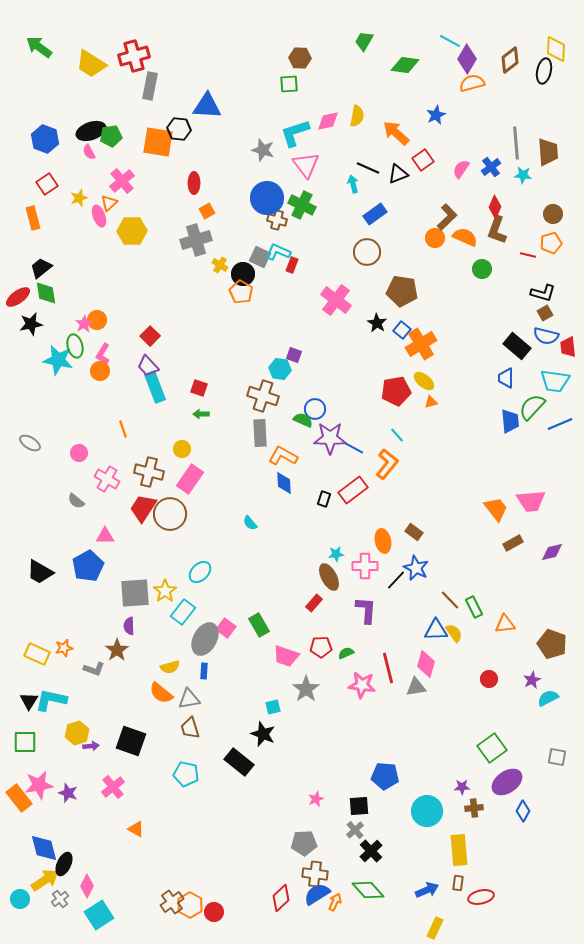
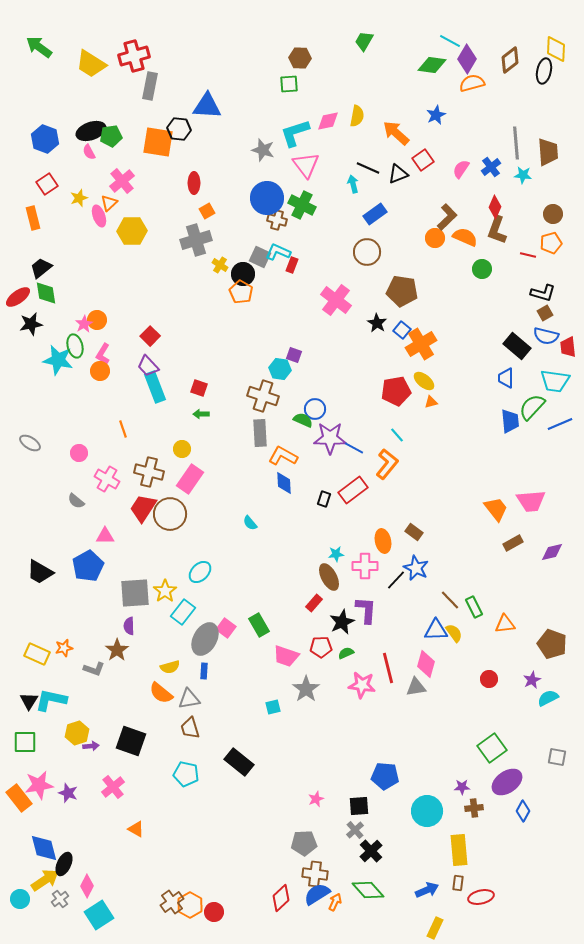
green diamond at (405, 65): moved 27 px right
black star at (263, 734): moved 79 px right, 112 px up; rotated 25 degrees clockwise
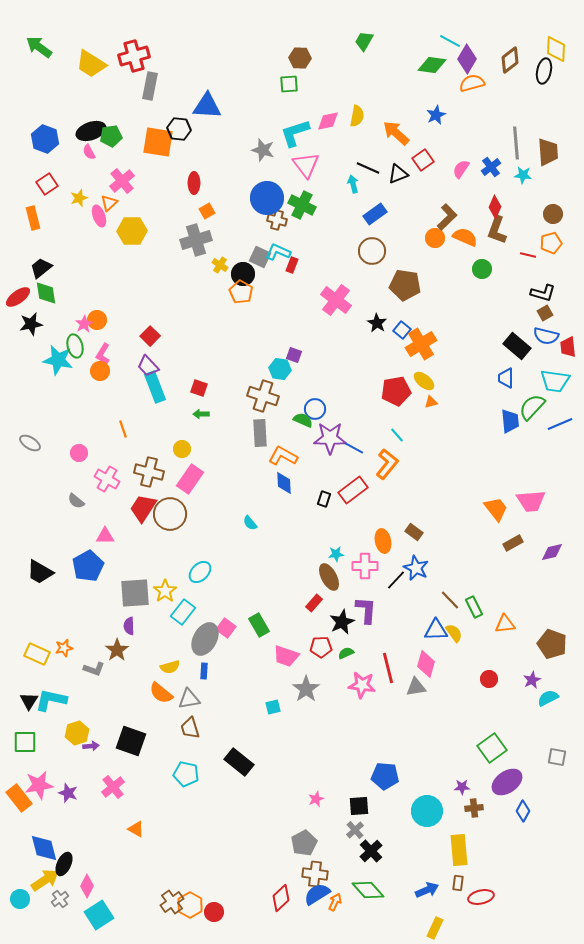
brown circle at (367, 252): moved 5 px right, 1 px up
brown pentagon at (402, 291): moved 3 px right, 6 px up
gray pentagon at (304, 843): rotated 25 degrees counterclockwise
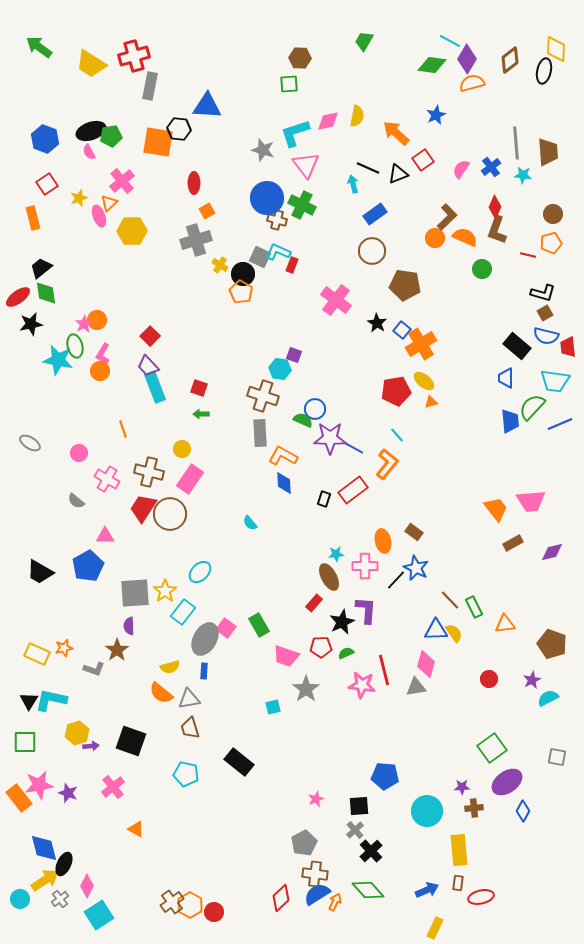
red line at (388, 668): moved 4 px left, 2 px down
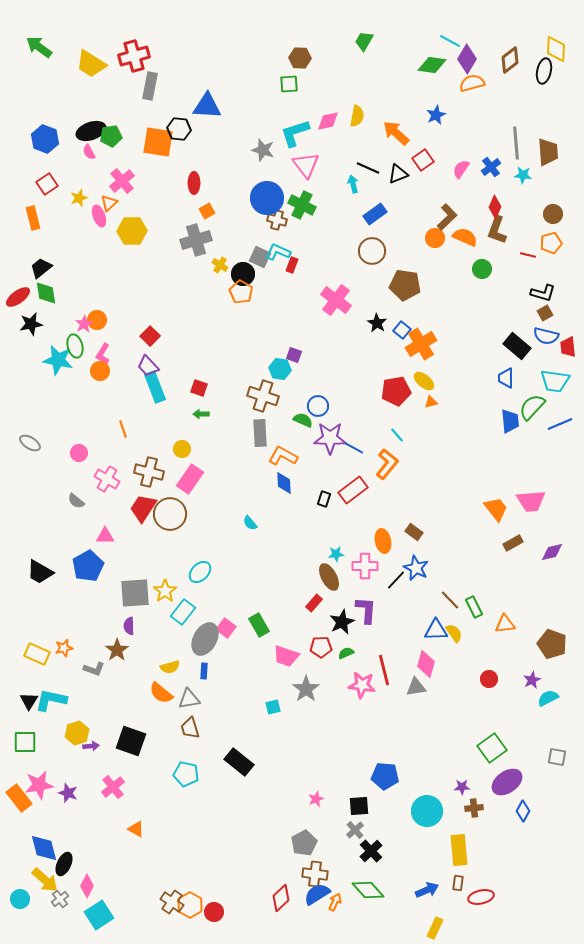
blue circle at (315, 409): moved 3 px right, 3 px up
yellow arrow at (45, 880): rotated 76 degrees clockwise
brown cross at (172, 902): rotated 20 degrees counterclockwise
